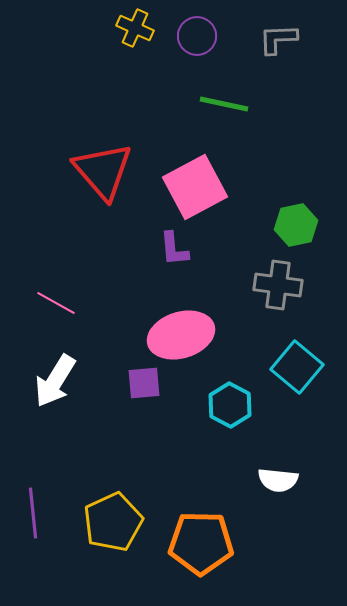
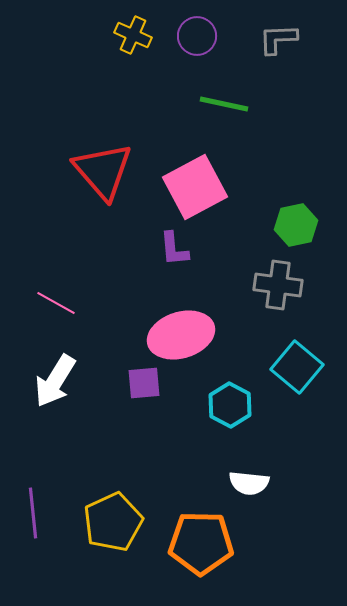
yellow cross: moved 2 px left, 7 px down
white semicircle: moved 29 px left, 3 px down
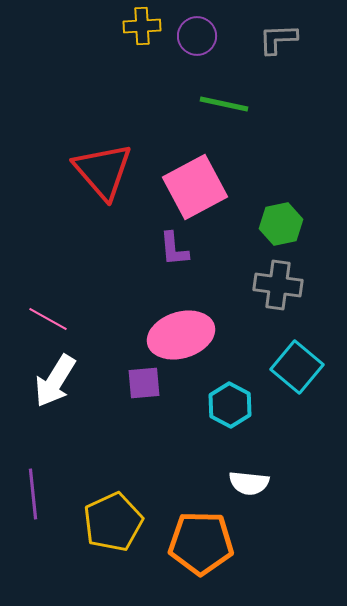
yellow cross: moved 9 px right, 9 px up; rotated 27 degrees counterclockwise
green hexagon: moved 15 px left, 1 px up
pink line: moved 8 px left, 16 px down
purple line: moved 19 px up
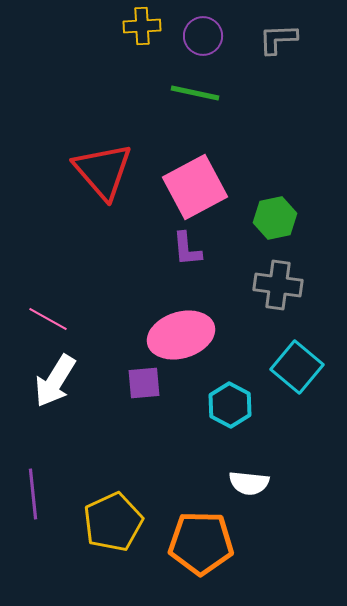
purple circle: moved 6 px right
green line: moved 29 px left, 11 px up
green hexagon: moved 6 px left, 6 px up
purple L-shape: moved 13 px right
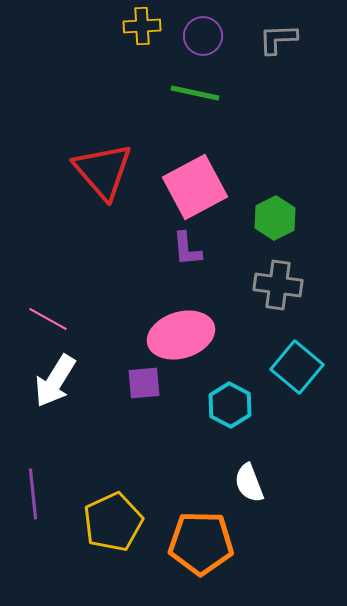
green hexagon: rotated 15 degrees counterclockwise
white semicircle: rotated 63 degrees clockwise
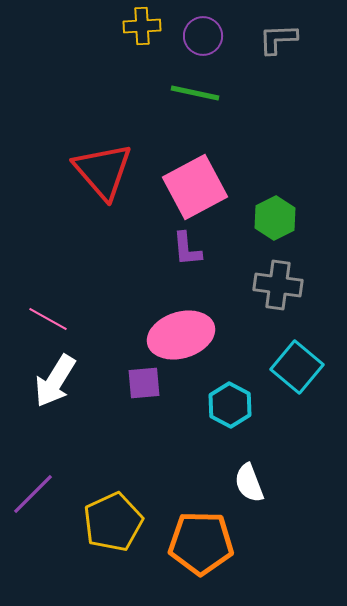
purple line: rotated 51 degrees clockwise
